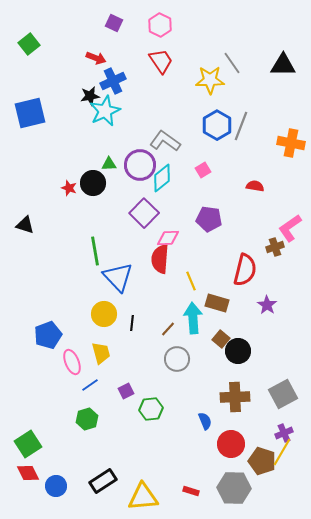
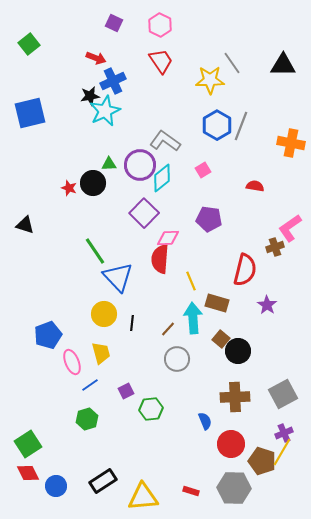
green line at (95, 251): rotated 24 degrees counterclockwise
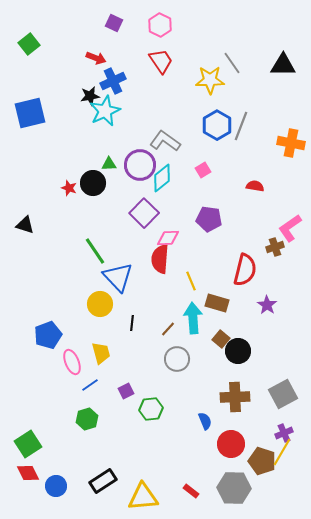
yellow circle at (104, 314): moved 4 px left, 10 px up
red rectangle at (191, 491): rotated 21 degrees clockwise
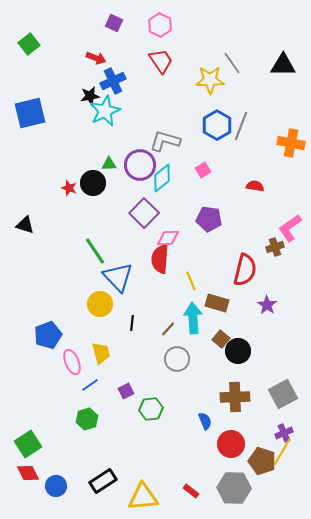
gray L-shape at (165, 141): rotated 20 degrees counterclockwise
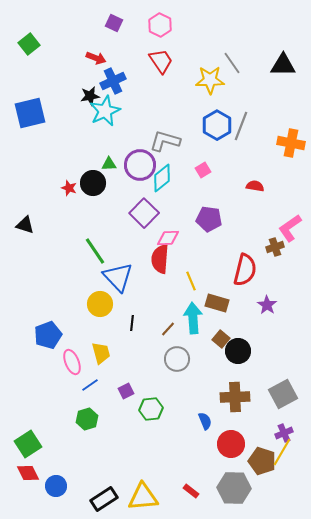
black rectangle at (103, 481): moved 1 px right, 18 px down
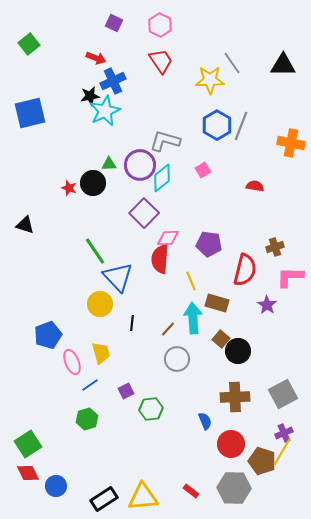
purple pentagon at (209, 219): moved 25 px down
pink L-shape at (290, 228): moved 49 px down; rotated 36 degrees clockwise
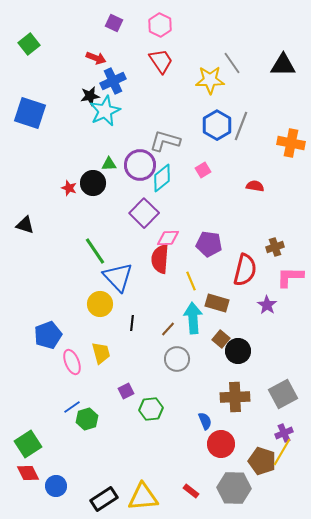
blue square at (30, 113): rotated 32 degrees clockwise
blue line at (90, 385): moved 18 px left, 22 px down
red circle at (231, 444): moved 10 px left
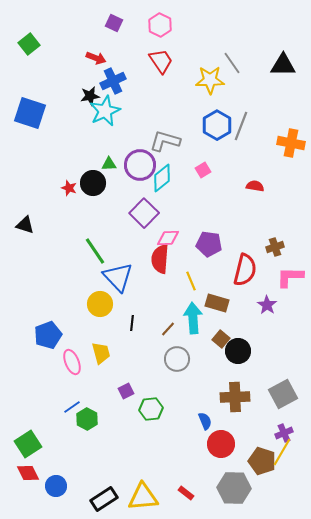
green hexagon at (87, 419): rotated 15 degrees counterclockwise
red rectangle at (191, 491): moved 5 px left, 2 px down
